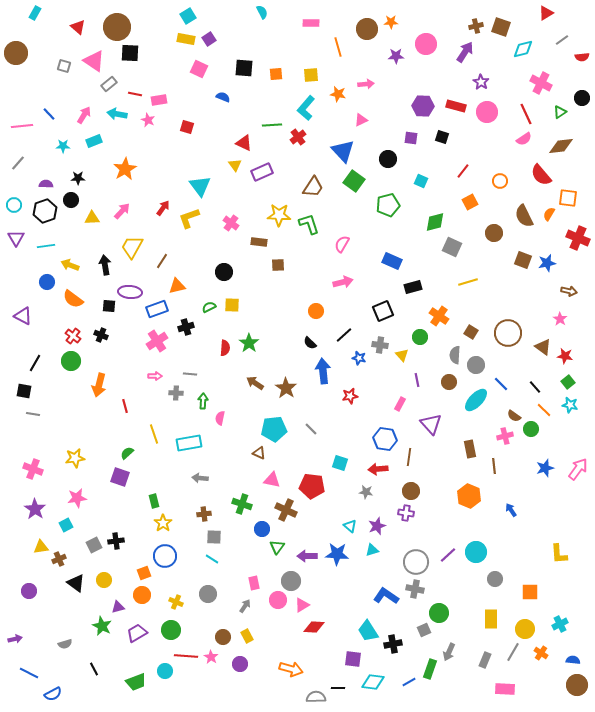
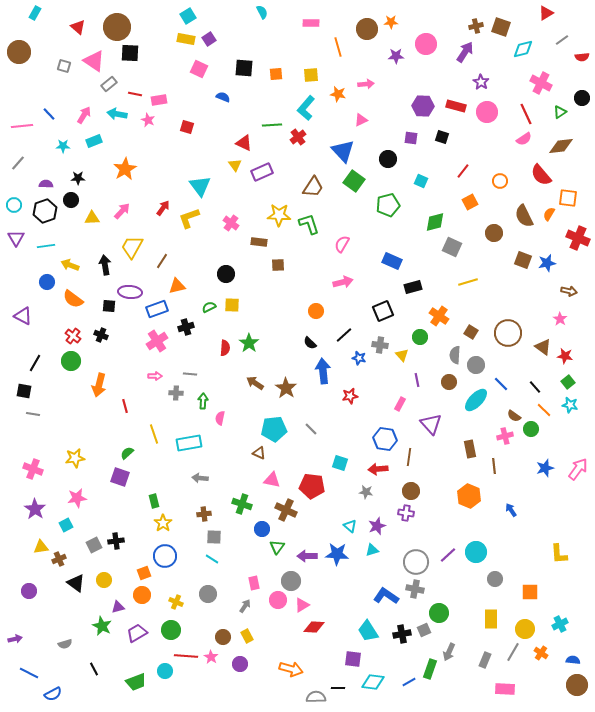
brown circle at (16, 53): moved 3 px right, 1 px up
black circle at (224, 272): moved 2 px right, 2 px down
black cross at (393, 644): moved 9 px right, 10 px up
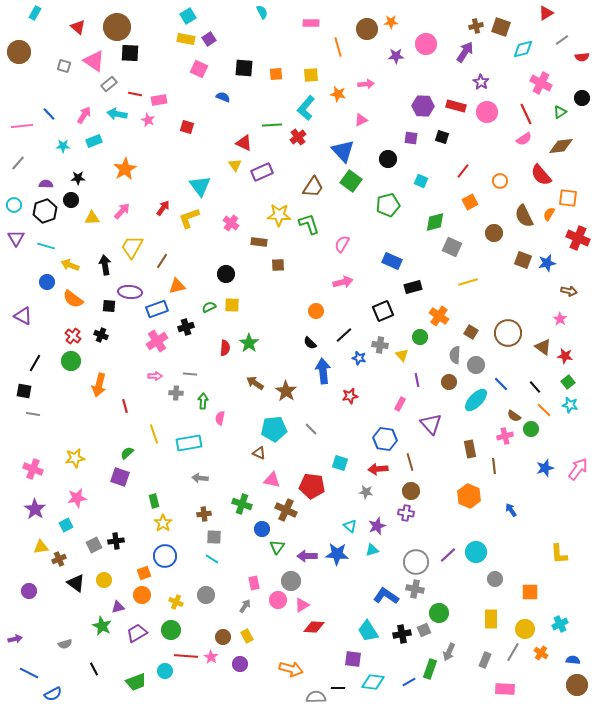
green square at (354, 181): moved 3 px left
cyan line at (46, 246): rotated 24 degrees clockwise
brown star at (286, 388): moved 3 px down
brown line at (409, 457): moved 1 px right, 5 px down; rotated 24 degrees counterclockwise
gray circle at (208, 594): moved 2 px left, 1 px down
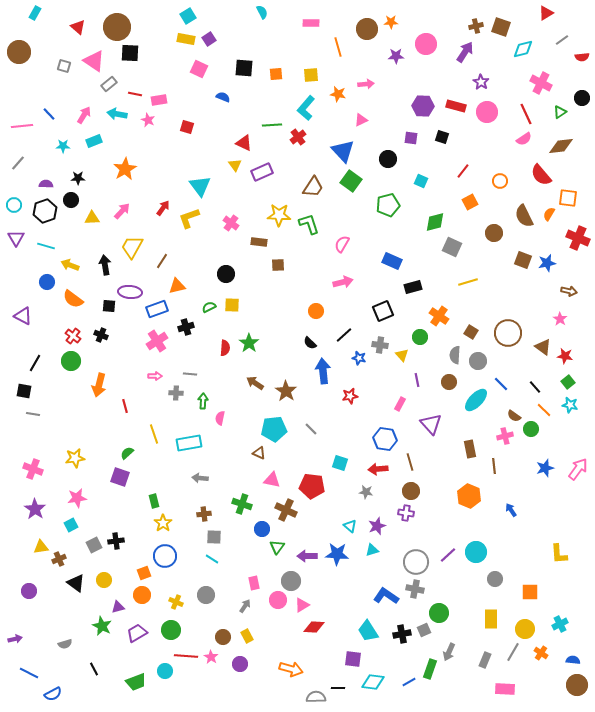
gray circle at (476, 365): moved 2 px right, 4 px up
cyan square at (66, 525): moved 5 px right
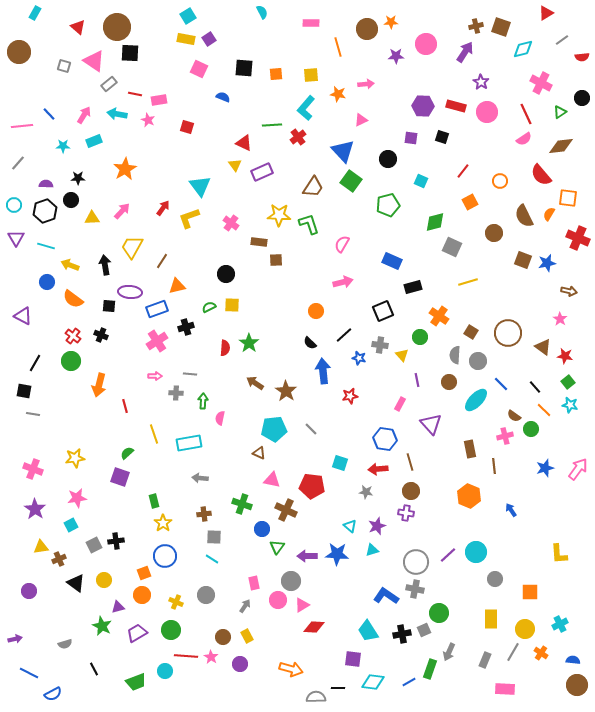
brown square at (278, 265): moved 2 px left, 5 px up
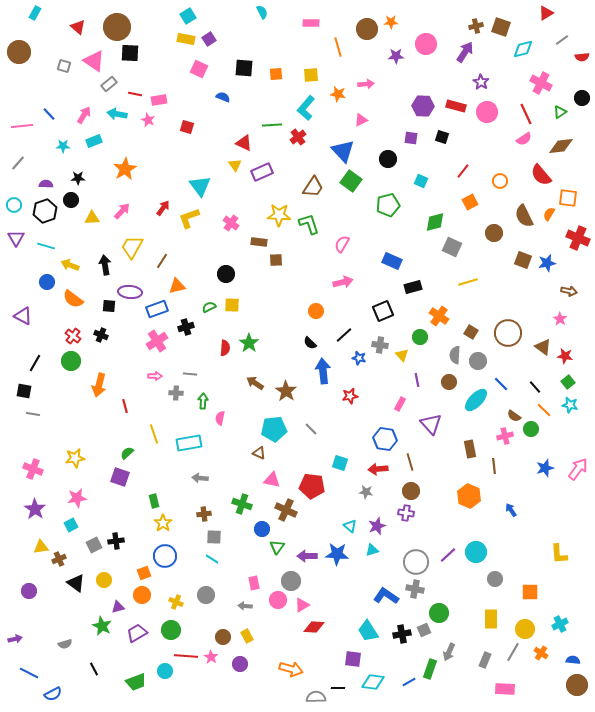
gray arrow at (245, 606): rotated 120 degrees counterclockwise
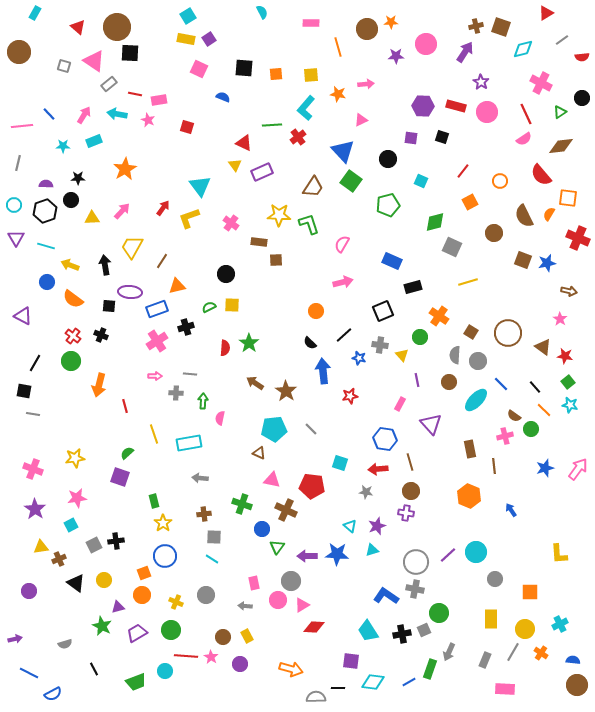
gray line at (18, 163): rotated 28 degrees counterclockwise
purple square at (353, 659): moved 2 px left, 2 px down
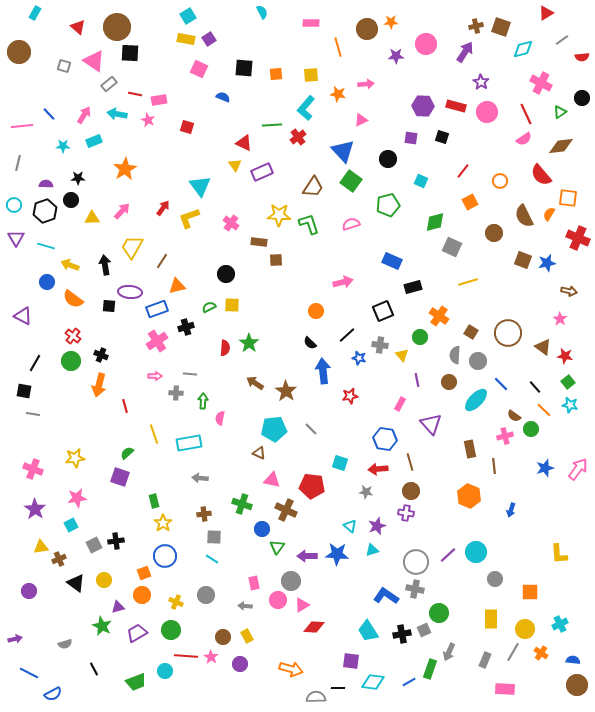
pink semicircle at (342, 244): moved 9 px right, 20 px up; rotated 42 degrees clockwise
black cross at (101, 335): moved 20 px down
black line at (344, 335): moved 3 px right
blue arrow at (511, 510): rotated 128 degrees counterclockwise
